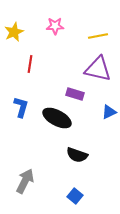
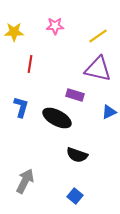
yellow star: rotated 24 degrees clockwise
yellow line: rotated 24 degrees counterclockwise
purple rectangle: moved 1 px down
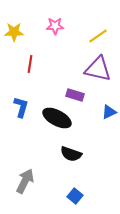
black semicircle: moved 6 px left, 1 px up
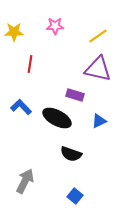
blue L-shape: rotated 60 degrees counterclockwise
blue triangle: moved 10 px left, 9 px down
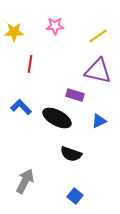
purple triangle: moved 2 px down
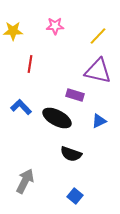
yellow star: moved 1 px left, 1 px up
yellow line: rotated 12 degrees counterclockwise
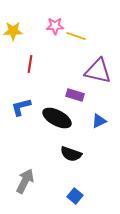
yellow line: moved 22 px left; rotated 66 degrees clockwise
blue L-shape: rotated 60 degrees counterclockwise
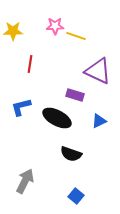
purple triangle: rotated 12 degrees clockwise
blue square: moved 1 px right
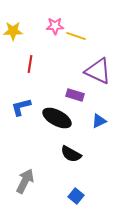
black semicircle: rotated 10 degrees clockwise
